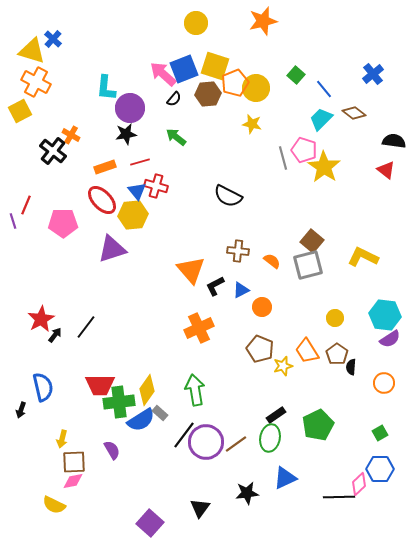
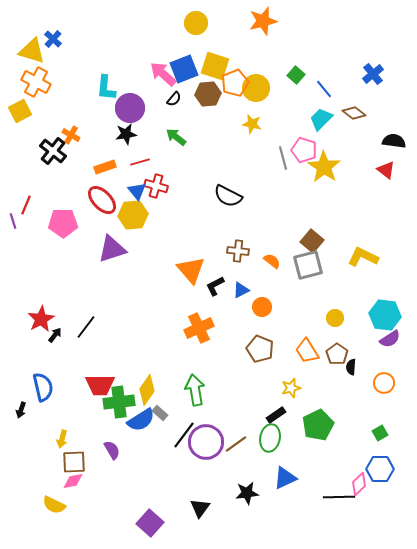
yellow star at (283, 366): moved 8 px right, 22 px down
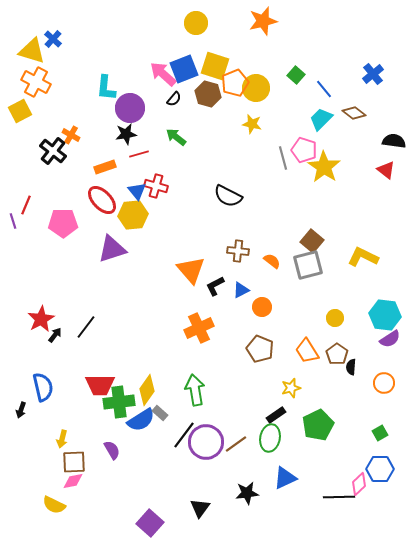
brown hexagon at (208, 94): rotated 20 degrees clockwise
red line at (140, 162): moved 1 px left, 8 px up
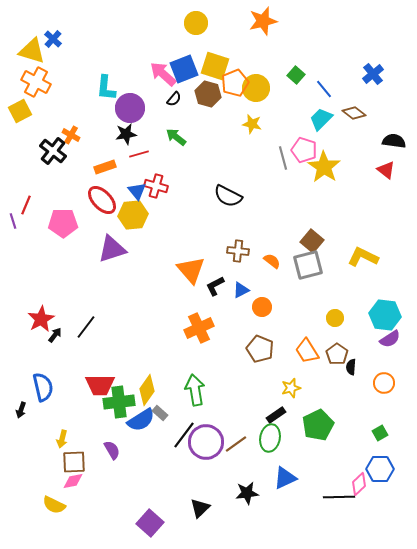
black triangle at (200, 508): rotated 10 degrees clockwise
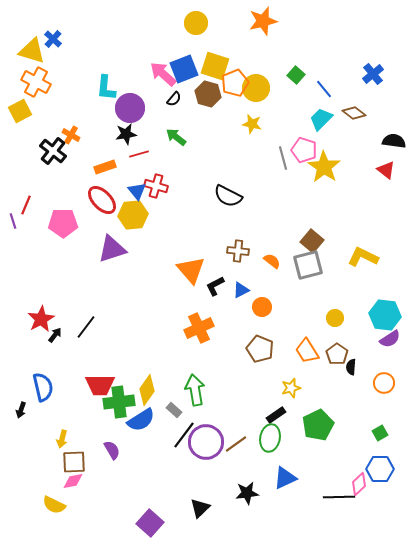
gray rectangle at (160, 413): moved 14 px right, 3 px up
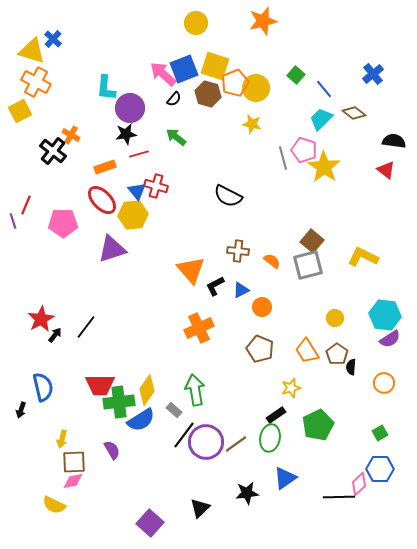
blue triangle at (285, 478): rotated 10 degrees counterclockwise
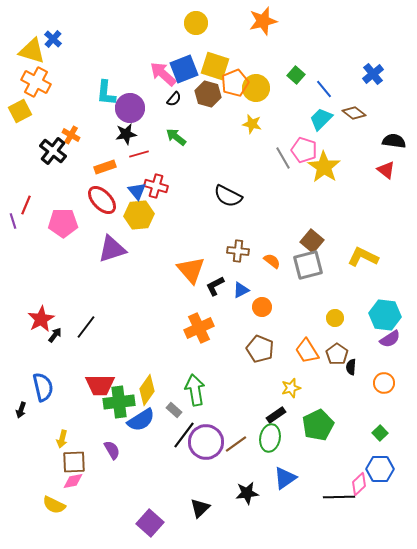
cyan L-shape at (106, 88): moved 5 px down
gray line at (283, 158): rotated 15 degrees counterclockwise
yellow hexagon at (133, 215): moved 6 px right
green square at (380, 433): rotated 14 degrees counterclockwise
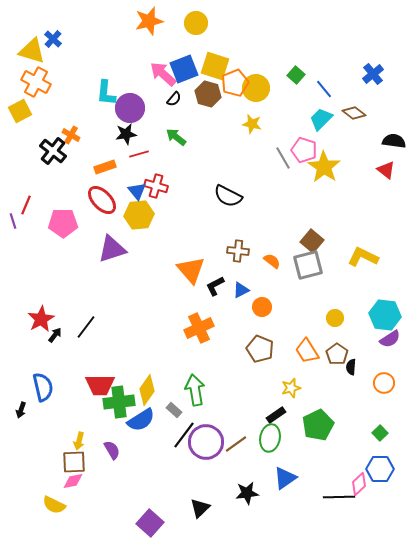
orange star at (263, 21): moved 114 px left
yellow arrow at (62, 439): moved 17 px right, 2 px down
